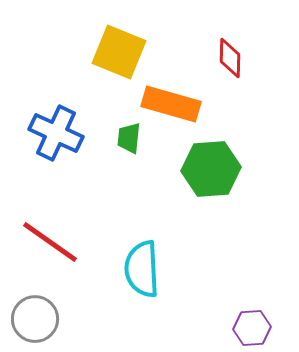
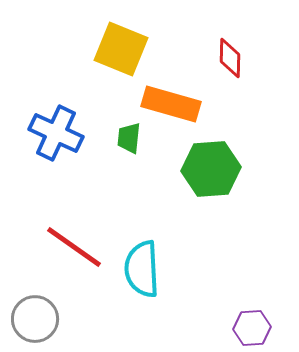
yellow square: moved 2 px right, 3 px up
red line: moved 24 px right, 5 px down
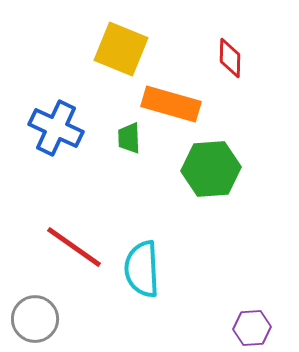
blue cross: moved 5 px up
green trapezoid: rotated 8 degrees counterclockwise
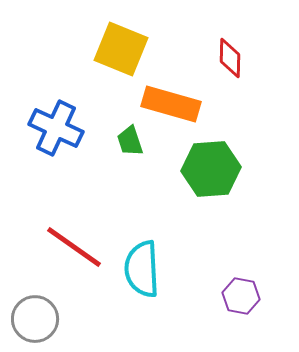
green trapezoid: moved 1 px right, 3 px down; rotated 16 degrees counterclockwise
purple hexagon: moved 11 px left, 32 px up; rotated 15 degrees clockwise
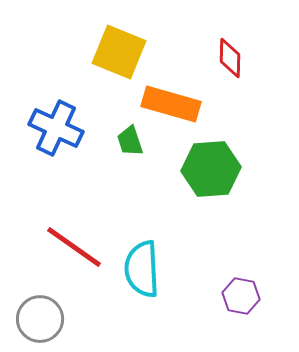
yellow square: moved 2 px left, 3 px down
gray circle: moved 5 px right
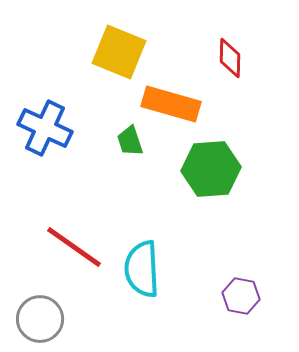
blue cross: moved 11 px left
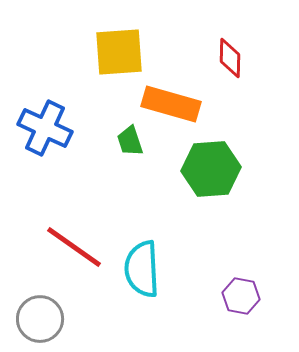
yellow square: rotated 26 degrees counterclockwise
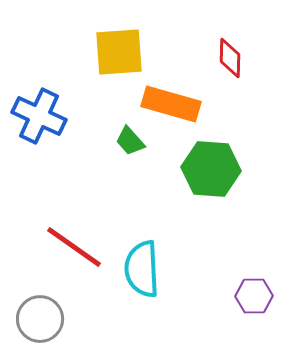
blue cross: moved 6 px left, 12 px up
green trapezoid: rotated 24 degrees counterclockwise
green hexagon: rotated 8 degrees clockwise
purple hexagon: moved 13 px right; rotated 12 degrees counterclockwise
